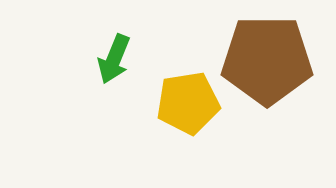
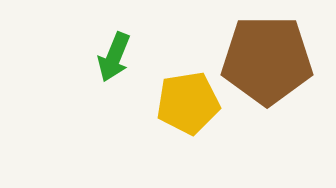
green arrow: moved 2 px up
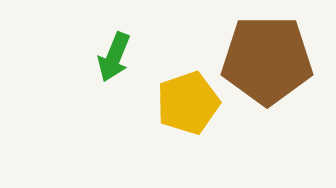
yellow pentagon: rotated 10 degrees counterclockwise
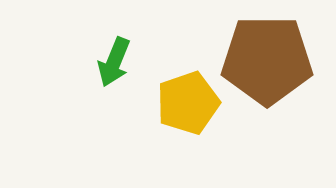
green arrow: moved 5 px down
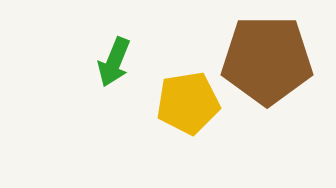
yellow pentagon: rotated 10 degrees clockwise
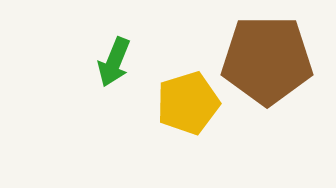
yellow pentagon: rotated 8 degrees counterclockwise
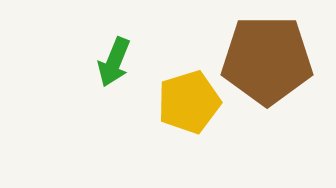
yellow pentagon: moved 1 px right, 1 px up
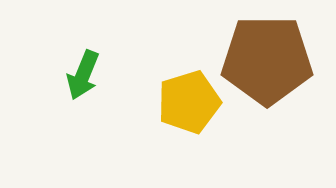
green arrow: moved 31 px left, 13 px down
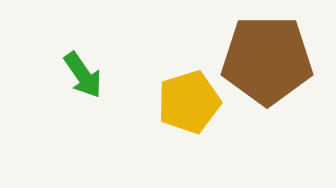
green arrow: rotated 57 degrees counterclockwise
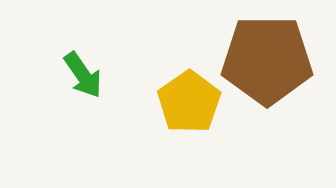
yellow pentagon: rotated 18 degrees counterclockwise
